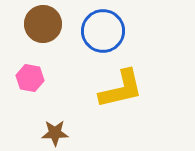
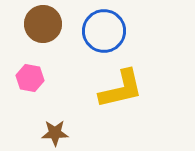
blue circle: moved 1 px right
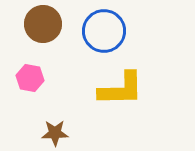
yellow L-shape: rotated 12 degrees clockwise
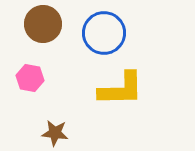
blue circle: moved 2 px down
brown star: rotated 8 degrees clockwise
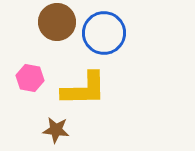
brown circle: moved 14 px right, 2 px up
yellow L-shape: moved 37 px left
brown star: moved 1 px right, 3 px up
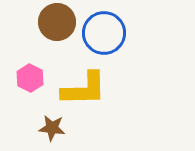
pink hexagon: rotated 16 degrees clockwise
brown star: moved 4 px left, 2 px up
